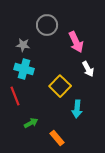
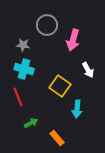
pink arrow: moved 3 px left, 2 px up; rotated 40 degrees clockwise
white arrow: moved 1 px down
yellow square: rotated 10 degrees counterclockwise
red line: moved 3 px right, 1 px down
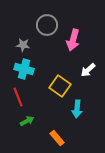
white arrow: rotated 77 degrees clockwise
green arrow: moved 4 px left, 2 px up
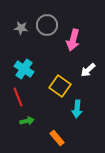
gray star: moved 2 px left, 17 px up
cyan cross: rotated 18 degrees clockwise
green arrow: rotated 16 degrees clockwise
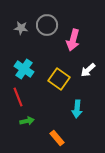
yellow square: moved 1 px left, 7 px up
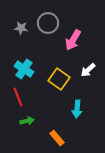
gray circle: moved 1 px right, 2 px up
pink arrow: rotated 15 degrees clockwise
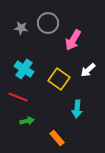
red line: rotated 48 degrees counterclockwise
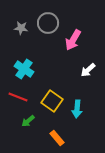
yellow square: moved 7 px left, 22 px down
green arrow: moved 1 px right; rotated 152 degrees clockwise
